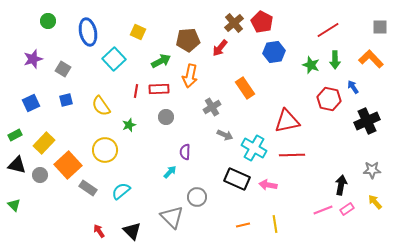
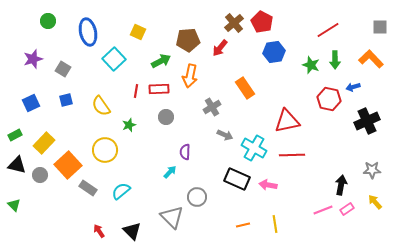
blue arrow at (353, 87): rotated 72 degrees counterclockwise
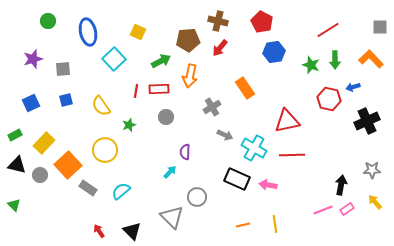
brown cross at (234, 23): moved 16 px left, 2 px up; rotated 36 degrees counterclockwise
gray square at (63, 69): rotated 35 degrees counterclockwise
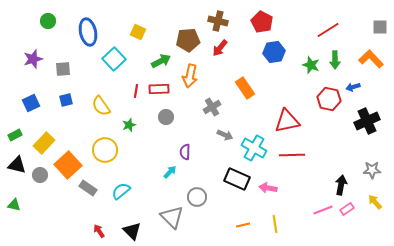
pink arrow at (268, 185): moved 3 px down
green triangle at (14, 205): rotated 32 degrees counterclockwise
